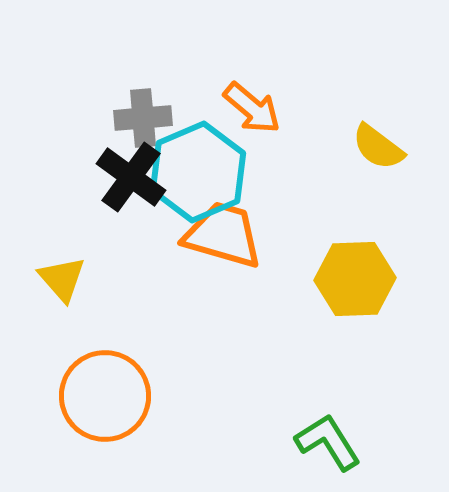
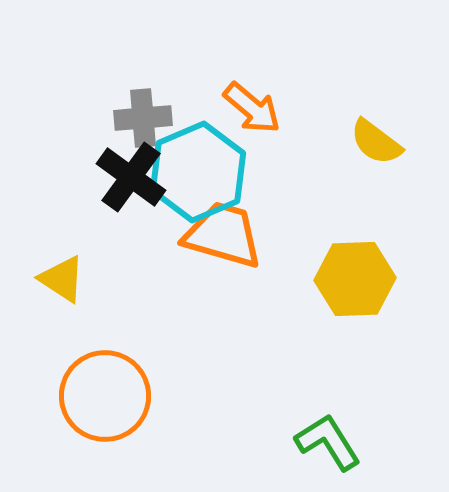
yellow semicircle: moved 2 px left, 5 px up
yellow triangle: rotated 16 degrees counterclockwise
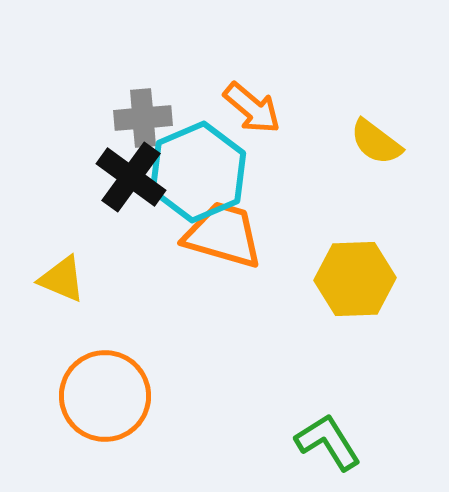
yellow triangle: rotated 10 degrees counterclockwise
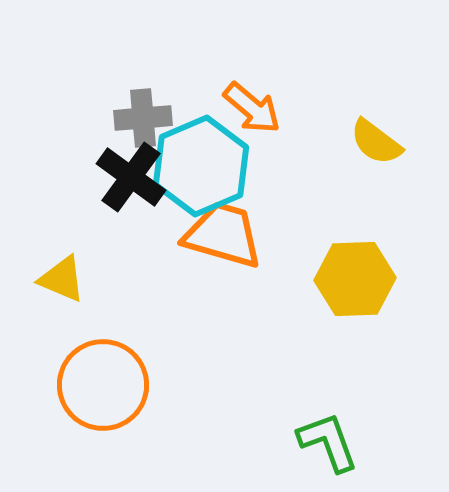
cyan hexagon: moved 3 px right, 6 px up
orange circle: moved 2 px left, 11 px up
green L-shape: rotated 12 degrees clockwise
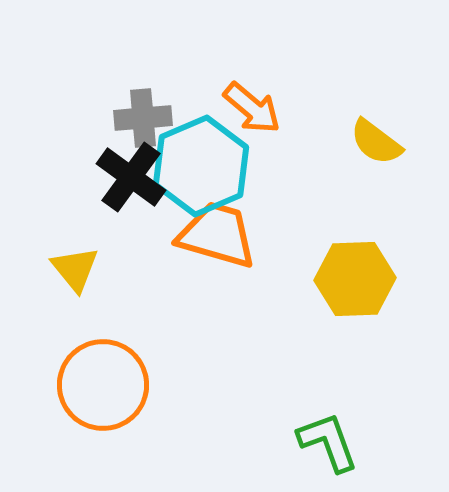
orange trapezoid: moved 6 px left
yellow triangle: moved 13 px right, 10 px up; rotated 28 degrees clockwise
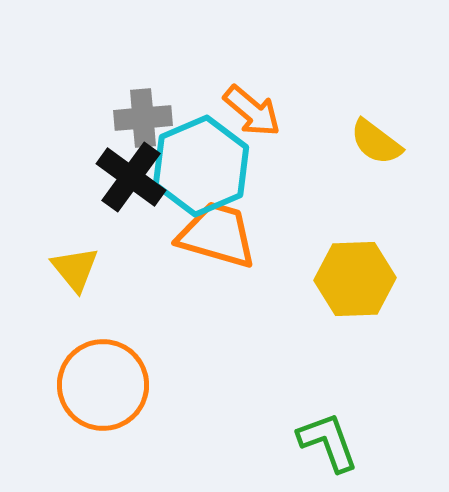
orange arrow: moved 3 px down
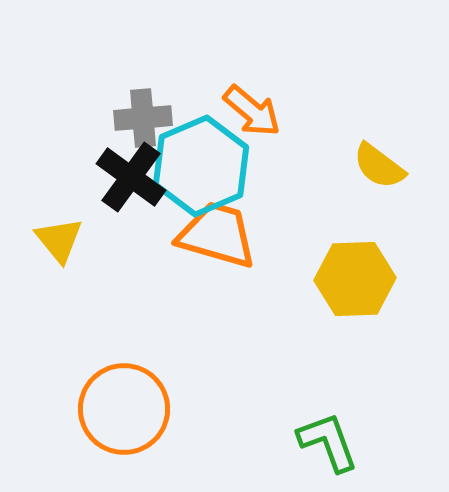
yellow semicircle: moved 3 px right, 24 px down
yellow triangle: moved 16 px left, 29 px up
orange circle: moved 21 px right, 24 px down
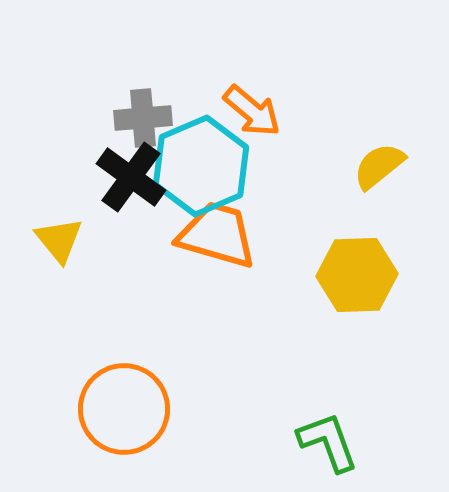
yellow semicircle: rotated 104 degrees clockwise
yellow hexagon: moved 2 px right, 4 px up
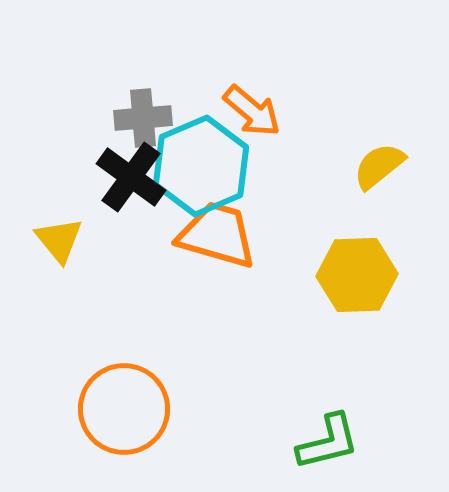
green L-shape: rotated 96 degrees clockwise
